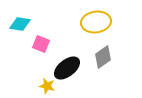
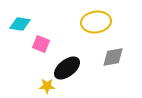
gray diamond: moved 10 px right; rotated 25 degrees clockwise
yellow star: rotated 14 degrees counterclockwise
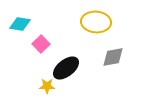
yellow ellipse: rotated 12 degrees clockwise
pink square: rotated 24 degrees clockwise
black ellipse: moved 1 px left
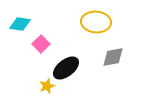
yellow star: rotated 21 degrees counterclockwise
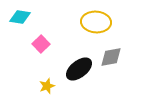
cyan diamond: moved 7 px up
gray diamond: moved 2 px left
black ellipse: moved 13 px right, 1 px down
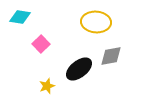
gray diamond: moved 1 px up
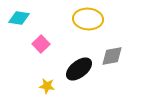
cyan diamond: moved 1 px left, 1 px down
yellow ellipse: moved 8 px left, 3 px up
gray diamond: moved 1 px right
yellow star: rotated 28 degrees clockwise
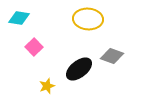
pink square: moved 7 px left, 3 px down
gray diamond: rotated 30 degrees clockwise
yellow star: rotated 28 degrees counterclockwise
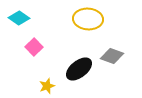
cyan diamond: rotated 25 degrees clockwise
